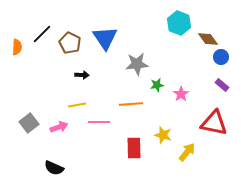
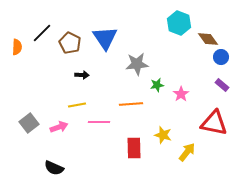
black line: moved 1 px up
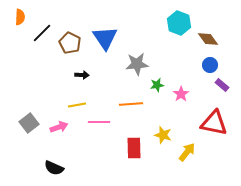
orange semicircle: moved 3 px right, 30 px up
blue circle: moved 11 px left, 8 px down
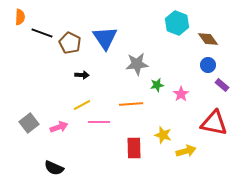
cyan hexagon: moved 2 px left
black line: rotated 65 degrees clockwise
blue circle: moved 2 px left
yellow line: moved 5 px right; rotated 18 degrees counterclockwise
yellow arrow: moved 1 px left, 1 px up; rotated 36 degrees clockwise
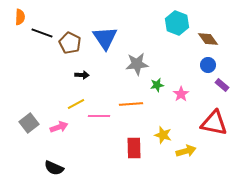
yellow line: moved 6 px left, 1 px up
pink line: moved 6 px up
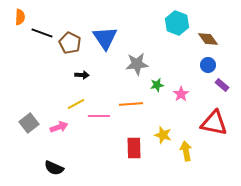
yellow arrow: rotated 84 degrees counterclockwise
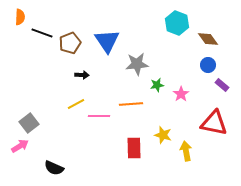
blue triangle: moved 2 px right, 3 px down
brown pentagon: rotated 25 degrees clockwise
pink arrow: moved 39 px left, 19 px down; rotated 12 degrees counterclockwise
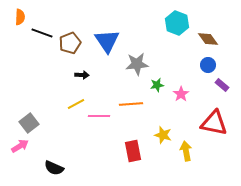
red rectangle: moved 1 px left, 3 px down; rotated 10 degrees counterclockwise
